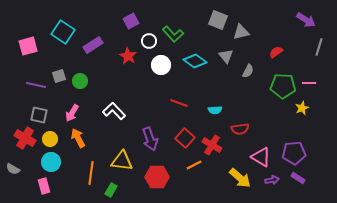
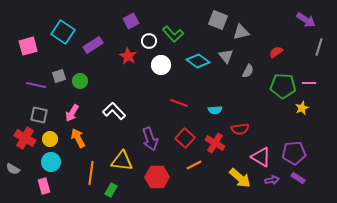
cyan diamond at (195, 61): moved 3 px right
red cross at (212, 145): moved 3 px right, 2 px up
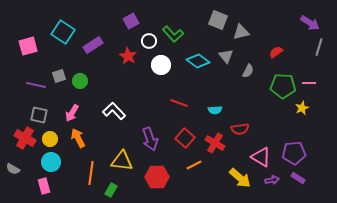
purple arrow at (306, 20): moved 4 px right, 3 px down
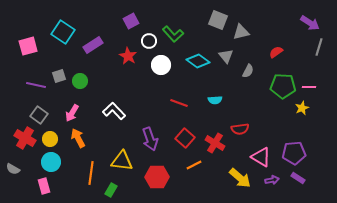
pink line at (309, 83): moved 4 px down
cyan semicircle at (215, 110): moved 10 px up
gray square at (39, 115): rotated 24 degrees clockwise
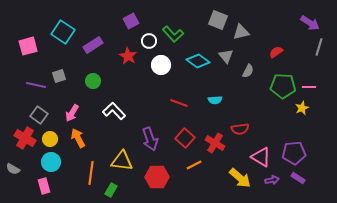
green circle at (80, 81): moved 13 px right
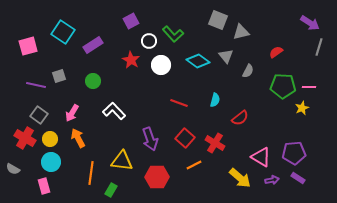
red star at (128, 56): moved 3 px right, 4 px down
cyan semicircle at (215, 100): rotated 72 degrees counterclockwise
red semicircle at (240, 129): moved 11 px up; rotated 30 degrees counterclockwise
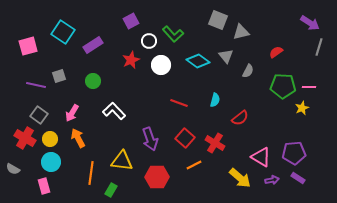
red star at (131, 60): rotated 18 degrees clockwise
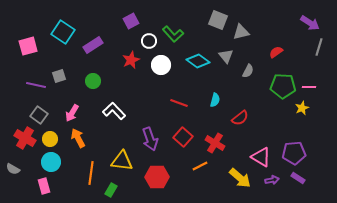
red square at (185, 138): moved 2 px left, 1 px up
orange line at (194, 165): moved 6 px right, 1 px down
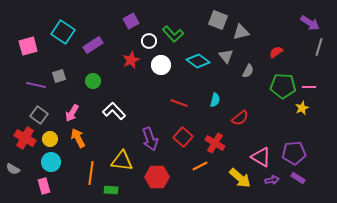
green rectangle at (111, 190): rotated 64 degrees clockwise
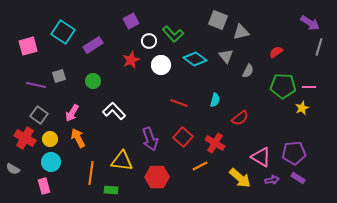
cyan diamond at (198, 61): moved 3 px left, 2 px up
